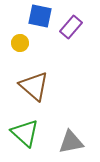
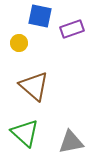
purple rectangle: moved 1 px right, 2 px down; rotated 30 degrees clockwise
yellow circle: moved 1 px left
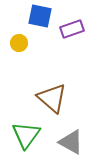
brown triangle: moved 18 px right, 12 px down
green triangle: moved 1 px right, 2 px down; rotated 24 degrees clockwise
gray triangle: rotated 40 degrees clockwise
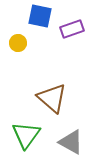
yellow circle: moved 1 px left
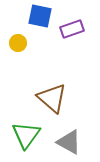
gray triangle: moved 2 px left
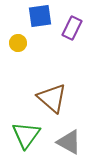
blue square: rotated 20 degrees counterclockwise
purple rectangle: moved 1 px up; rotated 45 degrees counterclockwise
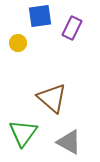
green triangle: moved 3 px left, 2 px up
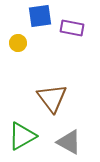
purple rectangle: rotated 75 degrees clockwise
brown triangle: rotated 12 degrees clockwise
green triangle: moved 1 px left, 3 px down; rotated 24 degrees clockwise
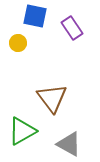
blue square: moved 5 px left; rotated 20 degrees clockwise
purple rectangle: rotated 45 degrees clockwise
green triangle: moved 5 px up
gray triangle: moved 2 px down
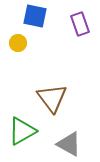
purple rectangle: moved 8 px right, 4 px up; rotated 15 degrees clockwise
